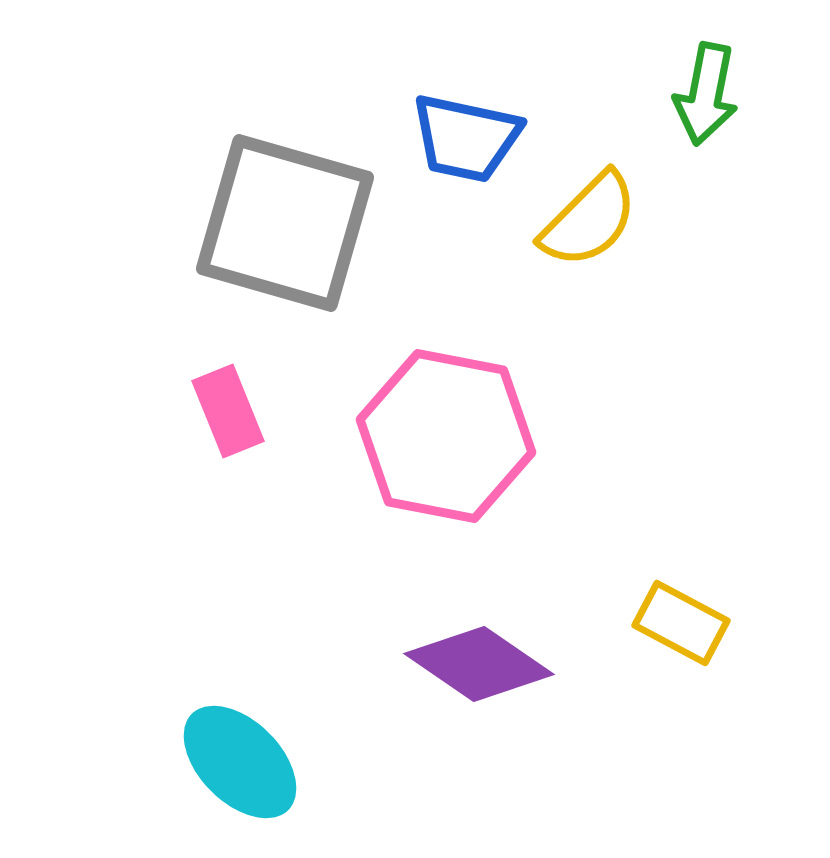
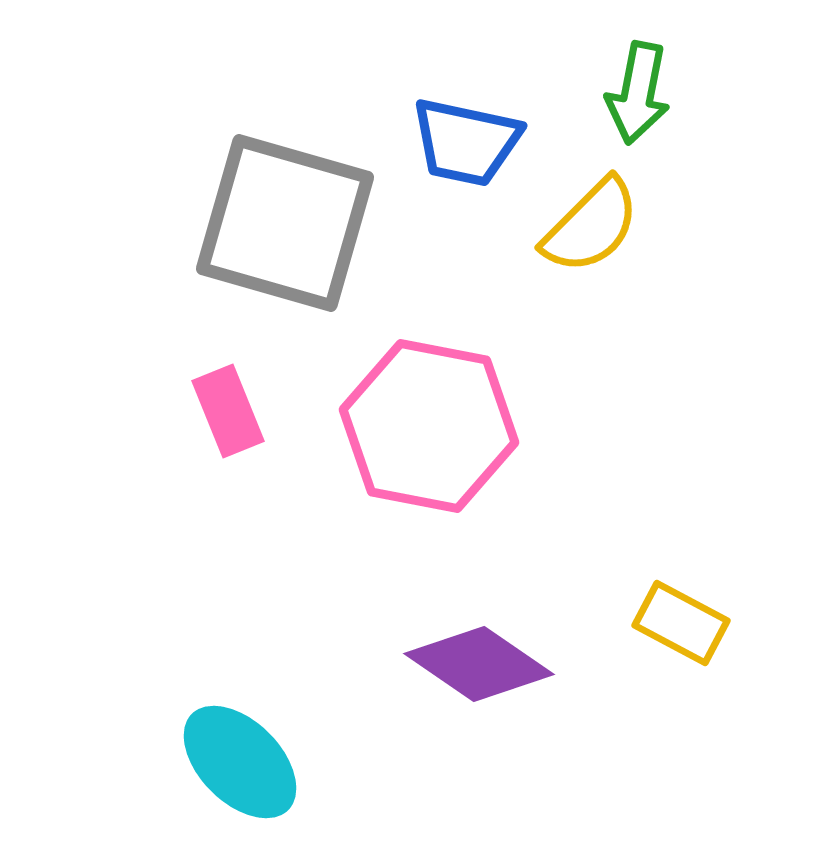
green arrow: moved 68 px left, 1 px up
blue trapezoid: moved 4 px down
yellow semicircle: moved 2 px right, 6 px down
pink hexagon: moved 17 px left, 10 px up
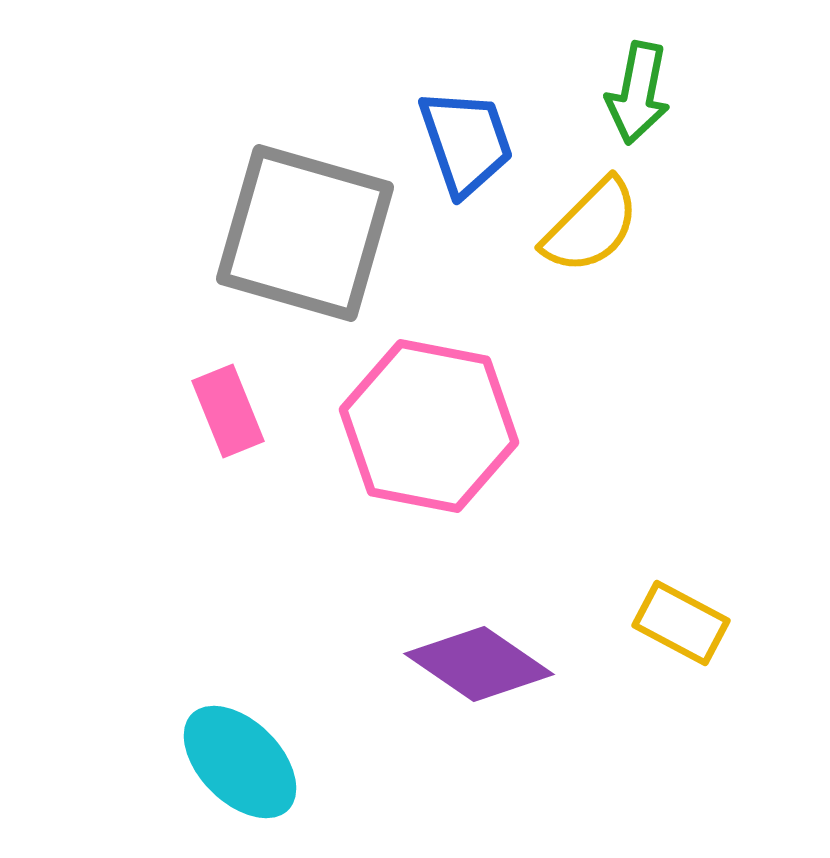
blue trapezoid: rotated 121 degrees counterclockwise
gray square: moved 20 px right, 10 px down
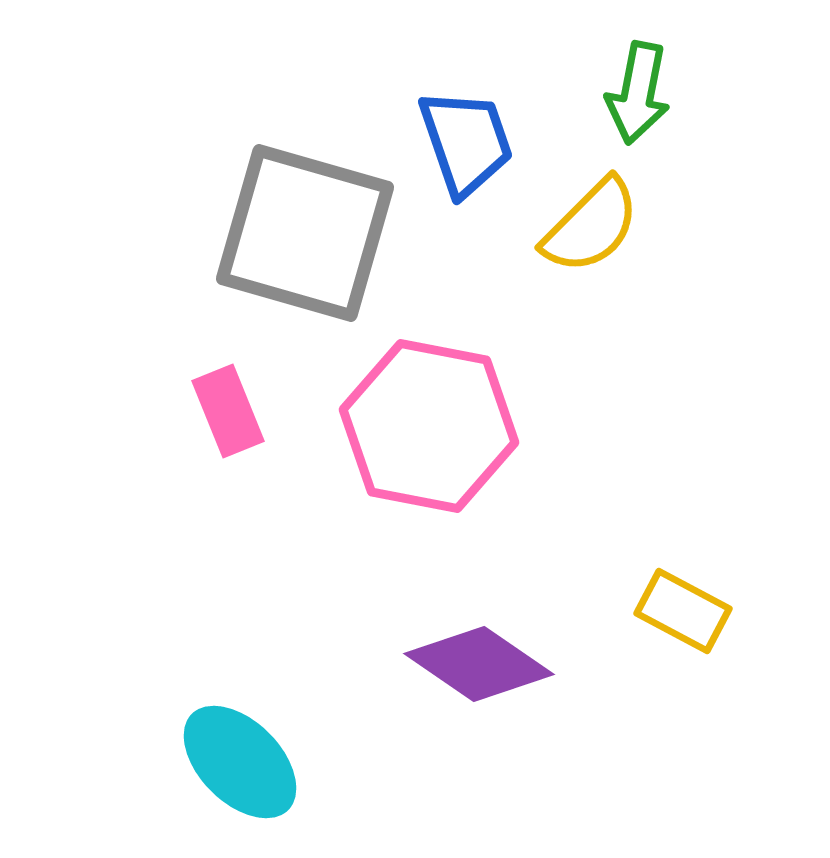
yellow rectangle: moved 2 px right, 12 px up
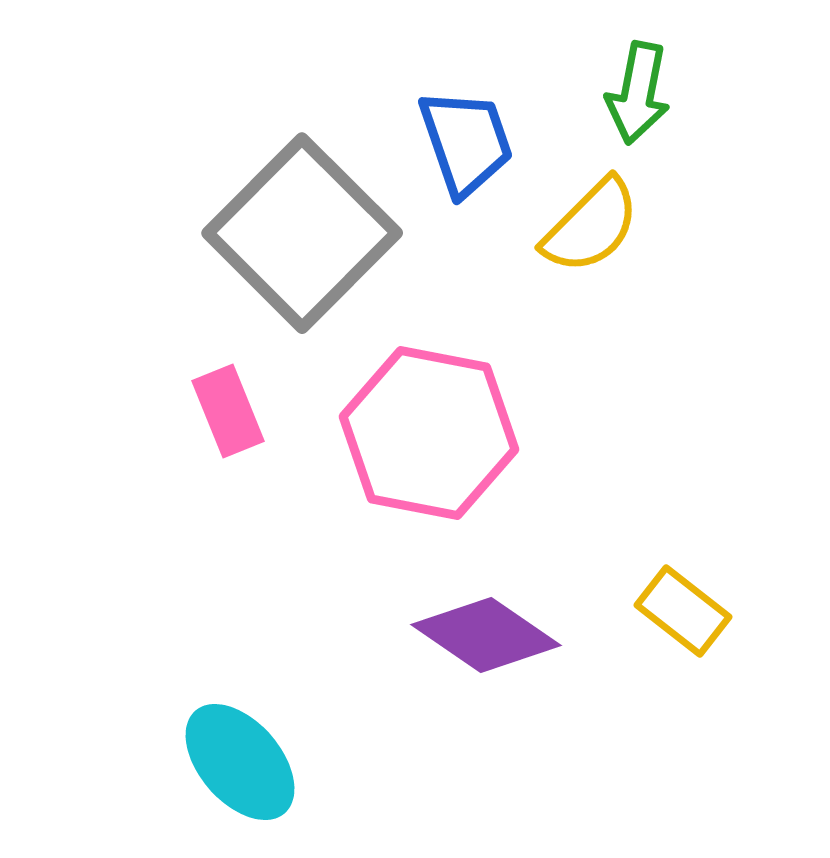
gray square: moved 3 px left; rotated 29 degrees clockwise
pink hexagon: moved 7 px down
yellow rectangle: rotated 10 degrees clockwise
purple diamond: moved 7 px right, 29 px up
cyan ellipse: rotated 4 degrees clockwise
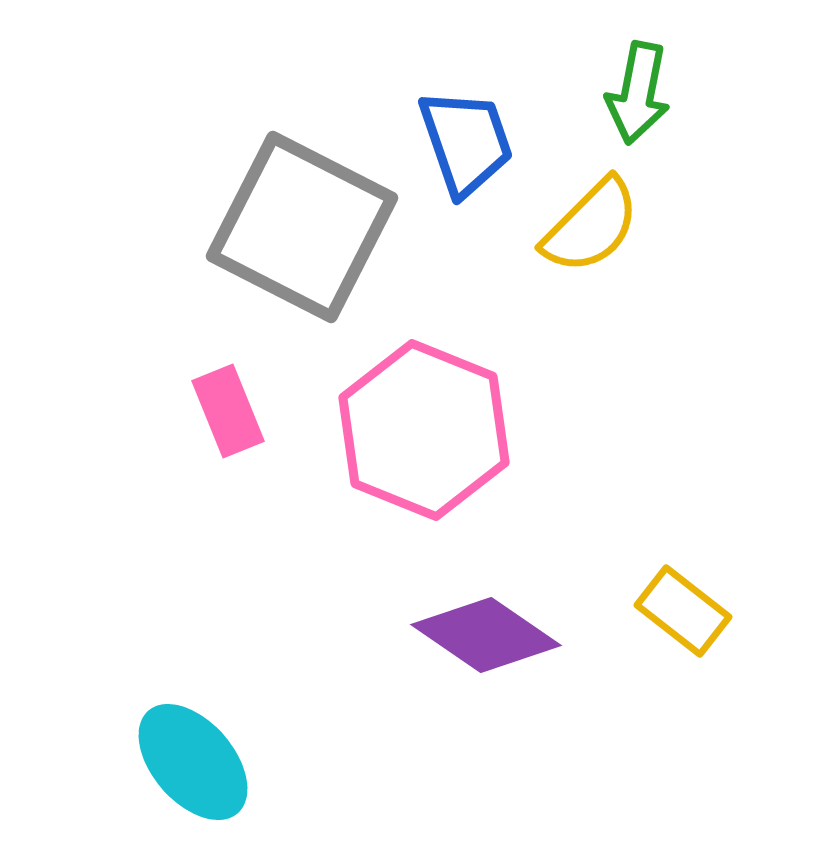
gray square: moved 6 px up; rotated 18 degrees counterclockwise
pink hexagon: moved 5 px left, 3 px up; rotated 11 degrees clockwise
cyan ellipse: moved 47 px left
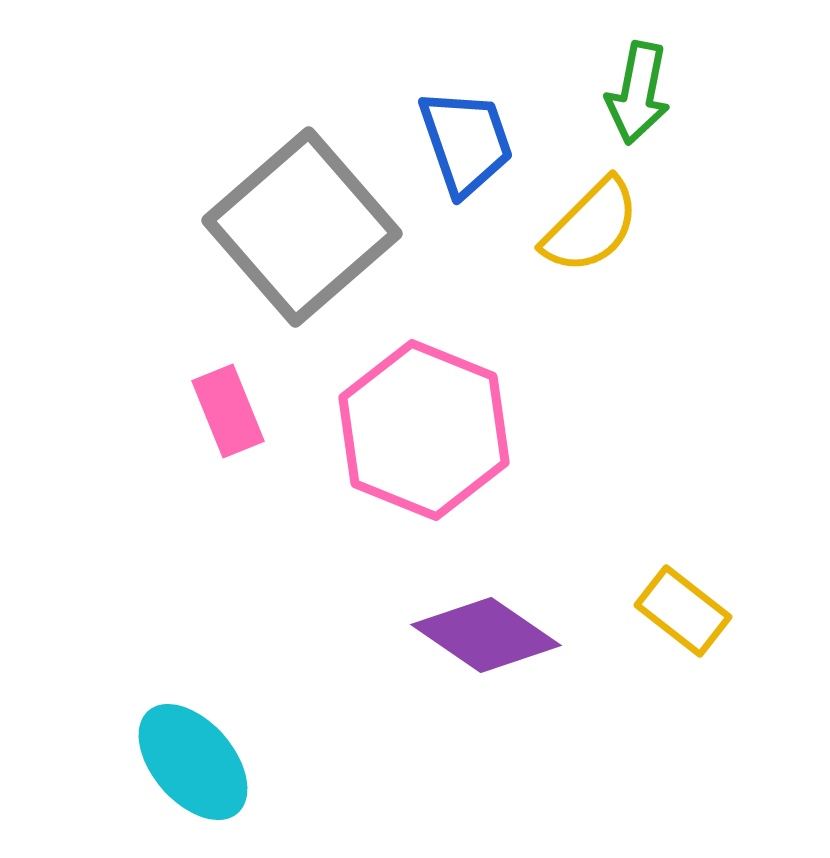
gray square: rotated 22 degrees clockwise
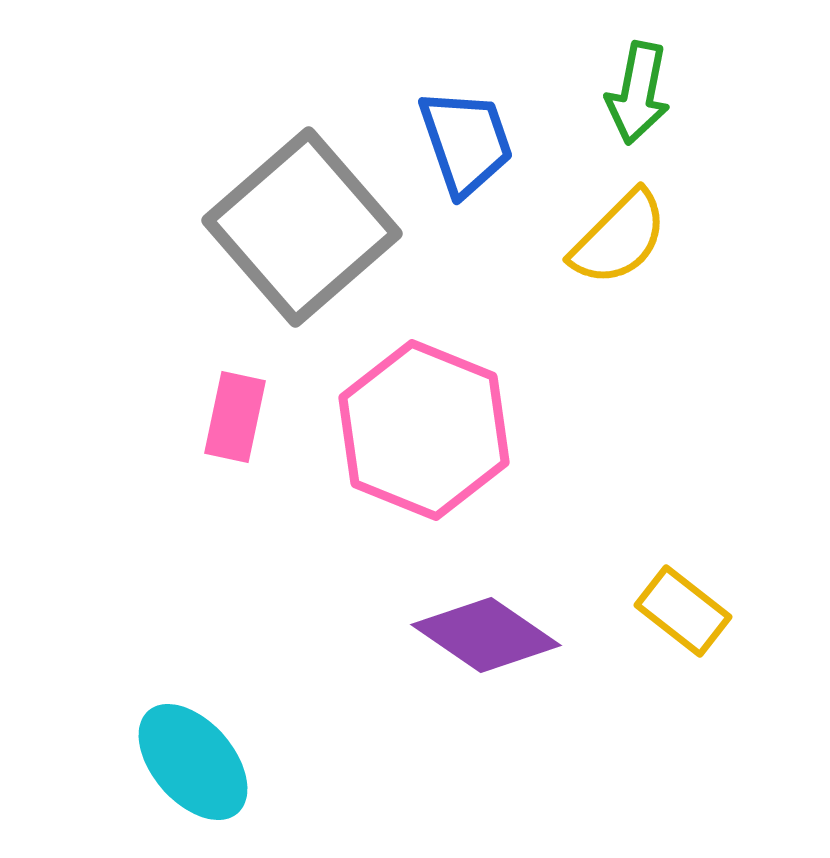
yellow semicircle: moved 28 px right, 12 px down
pink rectangle: moved 7 px right, 6 px down; rotated 34 degrees clockwise
